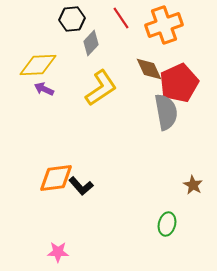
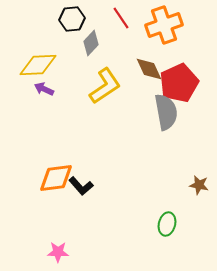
yellow L-shape: moved 4 px right, 2 px up
brown star: moved 6 px right; rotated 18 degrees counterclockwise
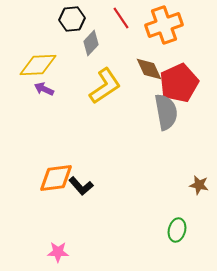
green ellipse: moved 10 px right, 6 px down
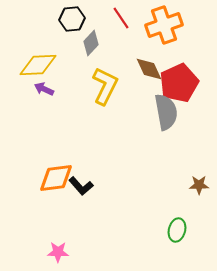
yellow L-shape: rotated 30 degrees counterclockwise
brown star: rotated 12 degrees counterclockwise
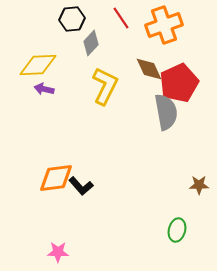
purple arrow: rotated 12 degrees counterclockwise
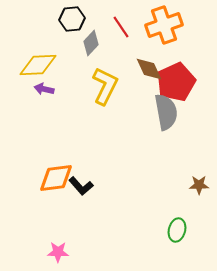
red line: moved 9 px down
red pentagon: moved 3 px left, 1 px up
